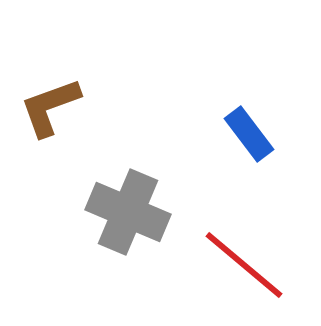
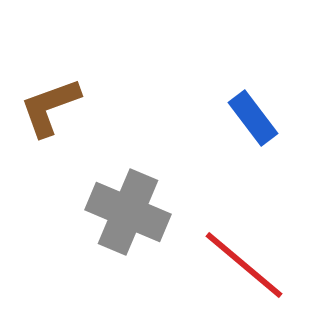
blue rectangle: moved 4 px right, 16 px up
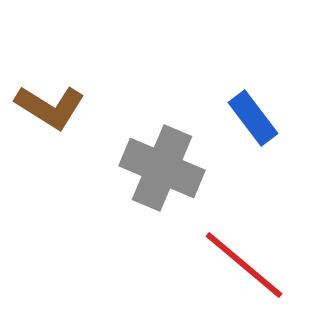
brown L-shape: rotated 128 degrees counterclockwise
gray cross: moved 34 px right, 44 px up
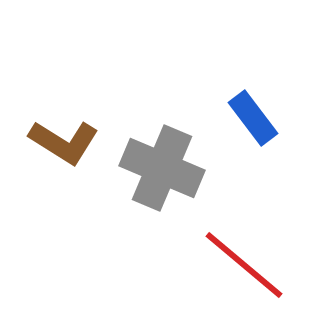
brown L-shape: moved 14 px right, 35 px down
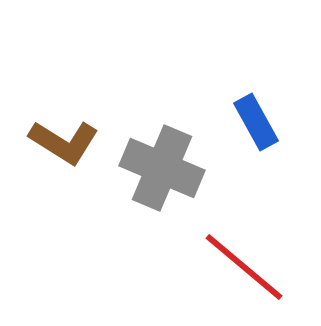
blue rectangle: moved 3 px right, 4 px down; rotated 8 degrees clockwise
red line: moved 2 px down
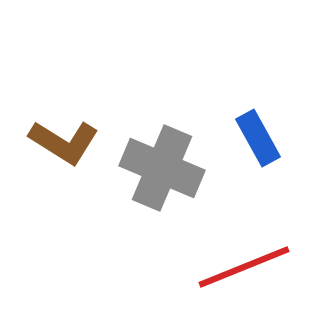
blue rectangle: moved 2 px right, 16 px down
red line: rotated 62 degrees counterclockwise
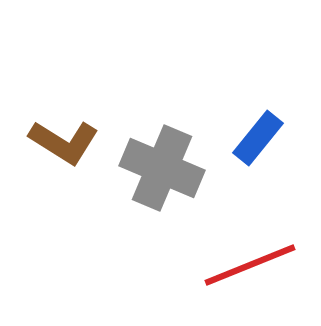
blue rectangle: rotated 68 degrees clockwise
red line: moved 6 px right, 2 px up
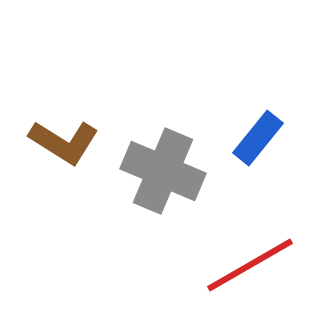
gray cross: moved 1 px right, 3 px down
red line: rotated 8 degrees counterclockwise
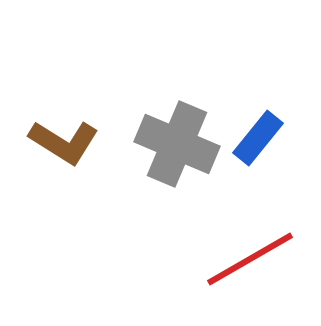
gray cross: moved 14 px right, 27 px up
red line: moved 6 px up
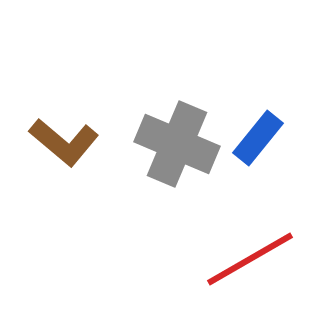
brown L-shape: rotated 8 degrees clockwise
